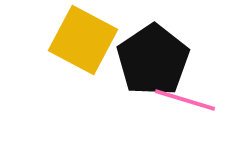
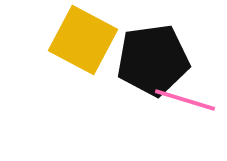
black pentagon: rotated 26 degrees clockwise
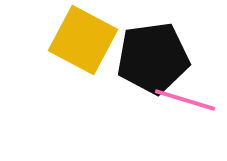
black pentagon: moved 2 px up
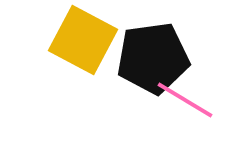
pink line: rotated 14 degrees clockwise
